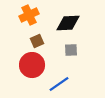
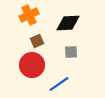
gray square: moved 2 px down
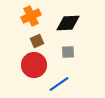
orange cross: moved 2 px right, 1 px down
gray square: moved 3 px left
red circle: moved 2 px right
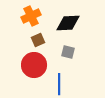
brown square: moved 1 px right, 1 px up
gray square: rotated 16 degrees clockwise
blue line: rotated 55 degrees counterclockwise
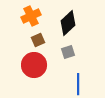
black diamond: rotated 40 degrees counterclockwise
gray square: rotated 32 degrees counterclockwise
blue line: moved 19 px right
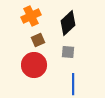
gray square: rotated 24 degrees clockwise
blue line: moved 5 px left
